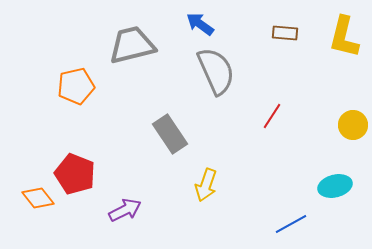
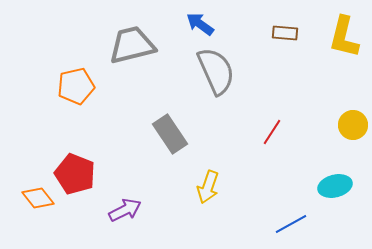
red line: moved 16 px down
yellow arrow: moved 2 px right, 2 px down
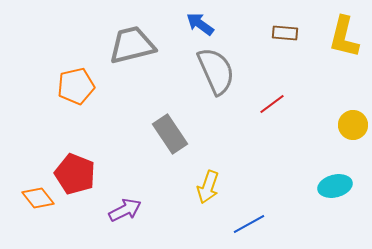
red line: moved 28 px up; rotated 20 degrees clockwise
blue line: moved 42 px left
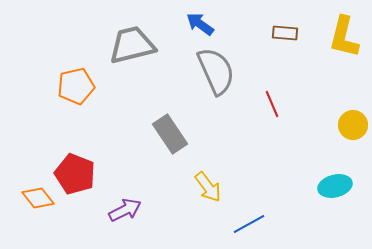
red line: rotated 76 degrees counterclockwise
yellow arrow: rotated 56 degrees counterclockwise
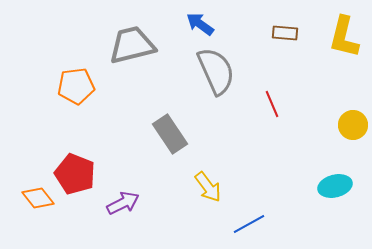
orange pentagon: rotated 6 degrees clockwise
purple arrow: moved 2 px left, 7 px up
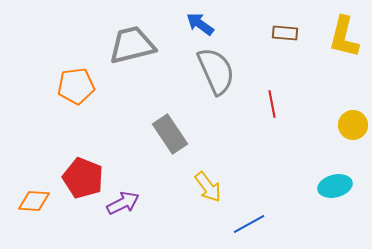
red line: rotated 12 degrees clockwise
red pentagon: moved 8 px right, 4 px down
orange diamond: moved 4 px left, 3 px down; rotated 48 degrees counterclockwise
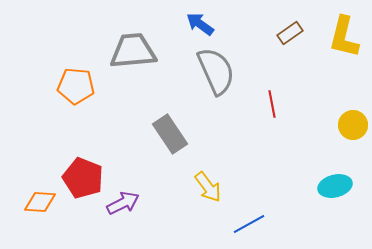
brown rectangle: moved 5 px right; rotated 40 degrees counterclockwise
gray trapezoid: moved 1 px right, 6 px down; rotated 9 degrees clockwise
orange pentagon: rotated 12 degrees clockwise
orange diamond: moved 6 px right, 1 px down
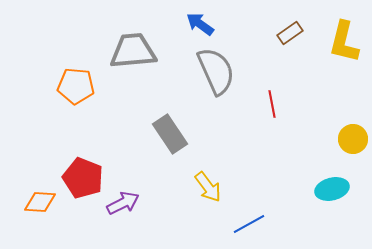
yellow L-shape: moved 5 px down
yellow circle: moved 14 px down
cyan ellipse: moved 3 px left, 3 px down
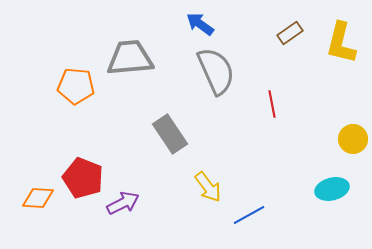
yellow L-shape: moved 3 px left, 1 px down
gray trapezoid: moved 3 px left, 7 px down
orange diamond: moved 2 px left, 4 px up
blue line: moved 9 px up
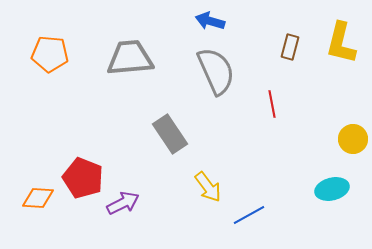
blue arrow: moved 10 px right, 3 px up; rotated 20 degrees counterclockwise
brown rectangle: moved 14 px down; rotated 40 degrees counterclockwise
orange pentagon: moved 26 px left, 32 px up
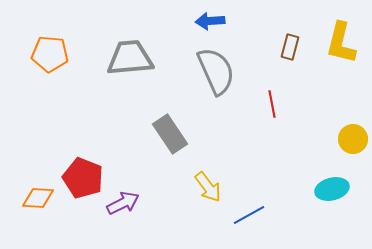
blue arrow: rotated 20 degrees counterclockwise
